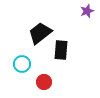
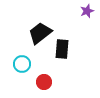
black rectangle: moved 1 px right, 1 px up
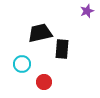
black trapezoid: rotated 25 degrees clockwise
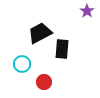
purple star: rotated 16 degrees counterclockwise
black trapezoid: rotated 15 degrees counterclockwise
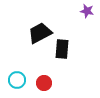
purple star: rotated 24 degrees counterclockwise
cyan circle: moved 5 px left, 16 px down
red circle: moved 1 px down
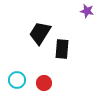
black trapezoid: rotated 30 degrees counterclockwise
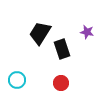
purple star: moved 21 px down
black rectangle: rotated 24 degrees counterclockwise
red circle: moved 17 px right
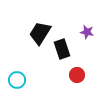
red circle: moved 16 px right, 8 px up
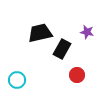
black trapezoid: rotated 45 degrees clockwise
black rectangle: rotated 48 degrees clockwise
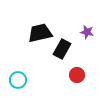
cyan circle: moved 1 px right
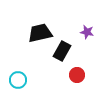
black rectangle: moved 2 px down
